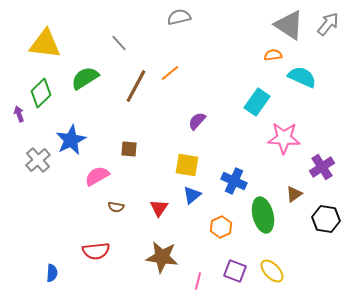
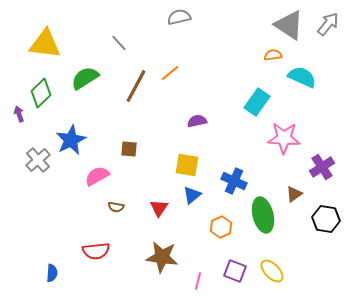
purple semicircle: rotated 36 degrees clockwise
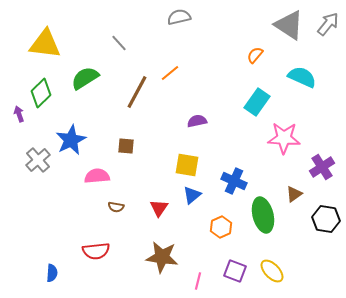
orange semicircle: moved 18 px left; rotated 42 degrees counterclockwise
brown line: moved 1 px right, 6 px down
brown square: moved 3 px left, 3 px up
pink semicircle: rotated 25 degrees clockwise
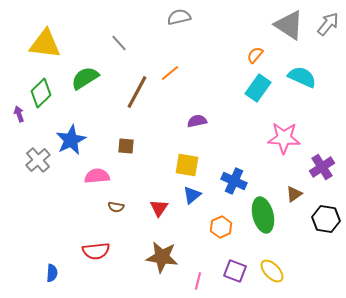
cyan rectangle: moved 1 px right, 14 px up
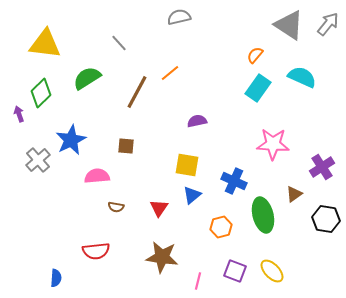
green semicircle: moved 2 px right
pink star: moved 11 px left, 6 px down
orange hexagon: rotated 10 degrees clockwise
blue semicircle: moved 4 px right, 5 px down
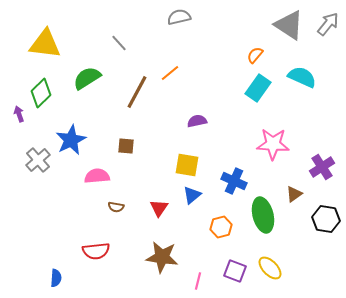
yellow ellipse: moved 2 px left, 3 px up
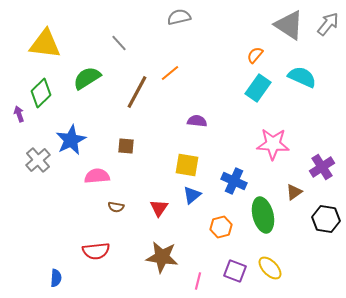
purple semicircle: rotated 18 degrees clockwise
brown triangle: moved 2 px up
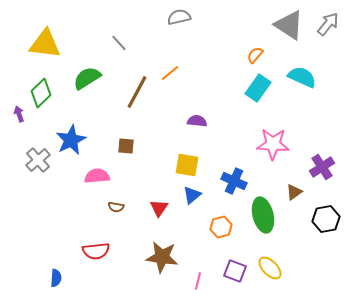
black hexagon: rotated 20 degrees counterclockwise
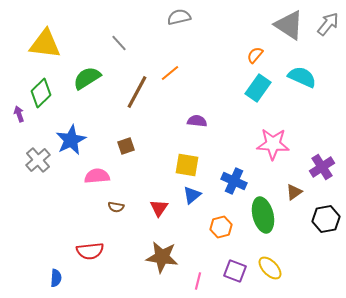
brown square: rotated 24 degrees counterclockwise
red semicircle: moved 6 px left
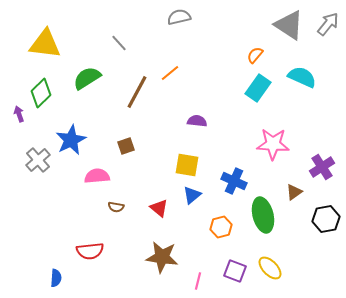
red triangle: rotated 24 degrees counterclockwise
